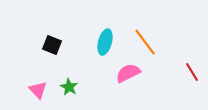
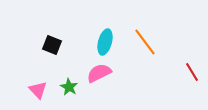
pink semicircle: moved 29 px left
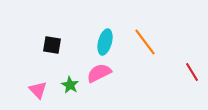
black square: rotated 12 degrees counterclockwise
green star: moved 1 px right, 2 px up
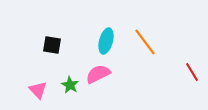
cyan ellipse: moved 1 px right, 1 px up
pink semicircle: moved 1 px left, 1 px down
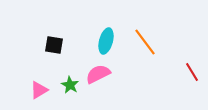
black square: moved 2 px right
pink triangle: moved 1 px right; rotated 42 degrees clockwise
